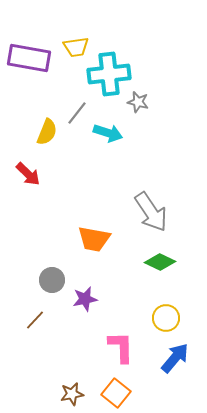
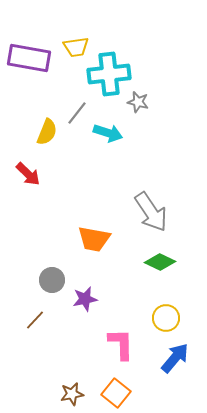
pink L-shape: moved 3 px up
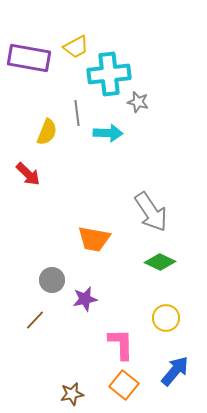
yellow trapezoid: rotated 20 degrees counterclockwise
gray line: rotated 45 degrees counterclockwise
cyan arrow: rotated 16 degrees counterclockwise
blue arrow: moved 13 px down
orange square: moved 8 px right, 8 px up
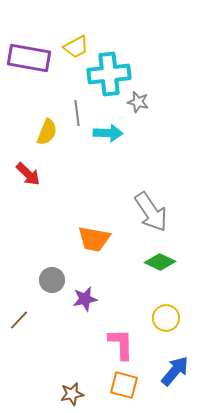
brown line: moved 16 px left
orange square: rotated 24 degrees counterclockwise
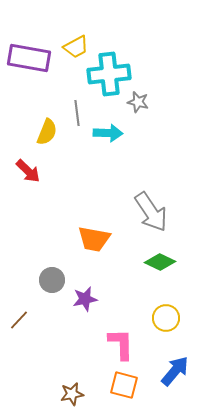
red arrow: moved 3 px up
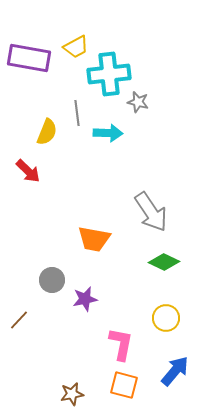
green diamond: moved 4 px right
pink L-shape: rotated 12 degrees clockwise
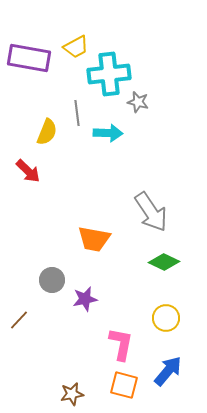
blue arrow: moved 7 px left
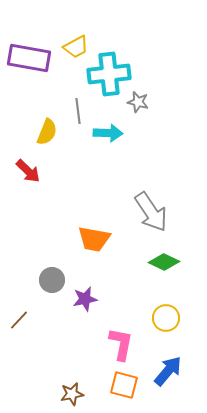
gray line: moved 1 px right, 2 px up
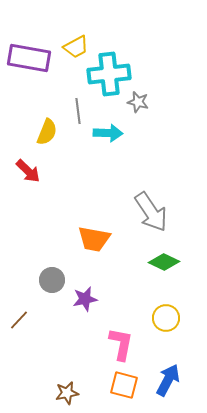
blue arrow: moved 9 px down; rotated 12 degrees counterclockwise
brown star: moved 5 px left, 1 px up
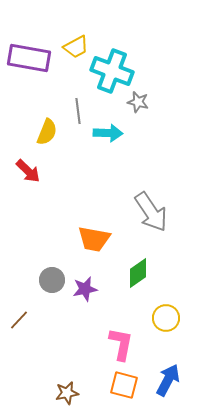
cyan cross: moved 3 px right, 3 px up; rotated 27 degrees clockwise
green diamond: moved 26 px left, 11 px down; rotated 60 degrees counterclockwise
purple star: moved 10 px up
